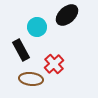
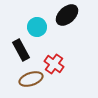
red cross: rotated 12 degrees counterclockwise
brown ellipse: rotated 25 degrees counterclockwise
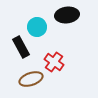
black ellipse: rotated 35 degrees clockwise
black rectangle: moved 3 px up
red cross: moved 2 px up
